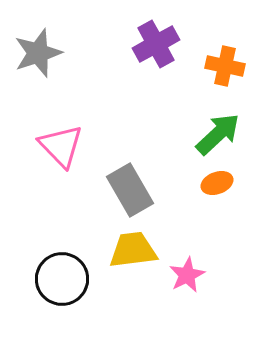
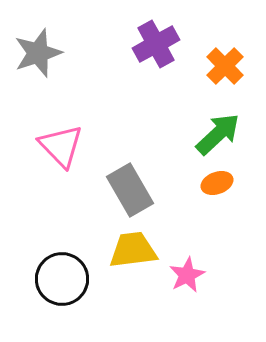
orange cross: rotated 33 degrees clockwise
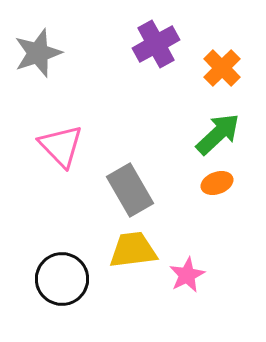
orange cross: moved 3 px left, 2 px down
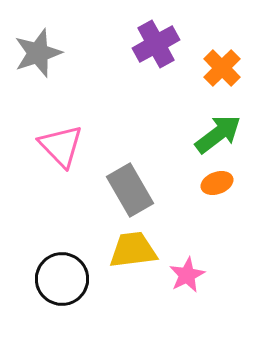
green arrow: rotated 6 degrees clockwise
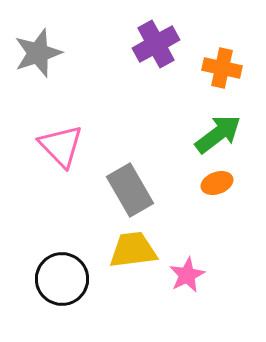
orange cross: rotated 33 degrees counterclockwise
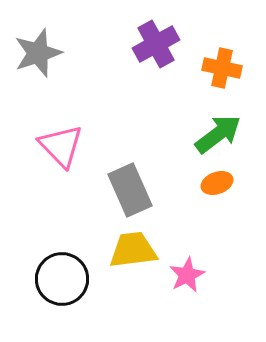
gray rectangle: rotated 6 degrees clockwise
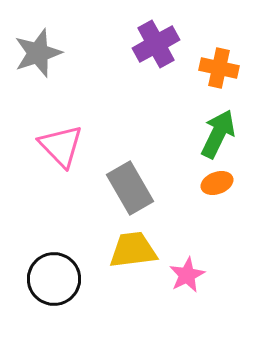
orange cross: moved 3 px left
green arrow: rotated 27 degrees counterclockwise
gray rectangle: moved 2 px up; rotated 6 degrees counterclockwise
black circle: moved 8 px left
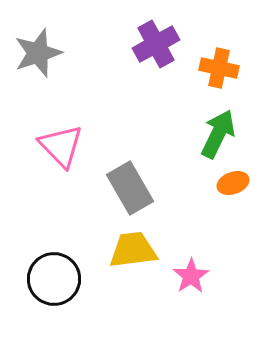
orange ellipse: moved 16 px right
pink star: moved 4 px right, 1 px down; rotated 6 degrees counterclockwise
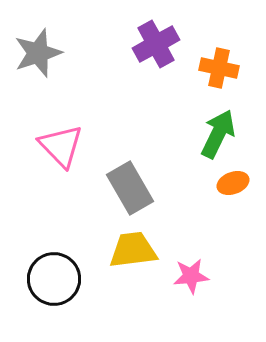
pink star: rotated 27 degrees clockwise
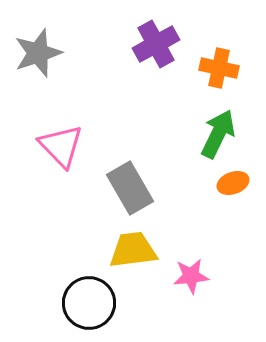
black circle: moved 35 px right, 24 px down
